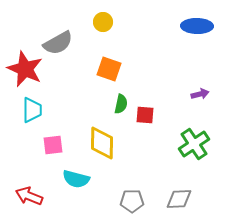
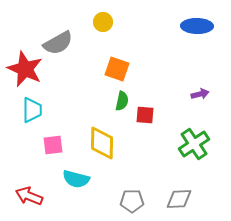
orange square: moved 8 px right
green semicircle: moved 1 px right, 3 px up
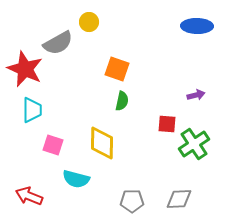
yellow circle: moved 14 px left
purple arrow: moved 4 px left, 1 px down
red square: moved 22 px right, 9 px down
pink square: rotated 25 degrees clockwise
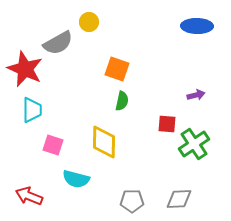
yellow diamond: moved 2 px right, 1 px up
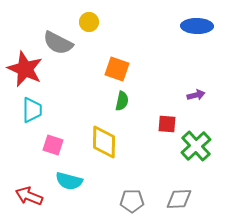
gray semicircle: rotated 56 degrees clockwise
green cross: moved 2 px right, 2 px down; rotated 8 degrees counterclockwise
cyan semicircle: moved 7 px left, 2 px down
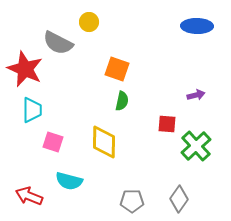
pink square: moved 3 px up
gray diamond: rotated 52 degrees counterclockwise
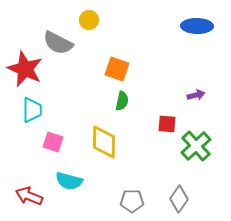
yellow circle: moved 2 px up
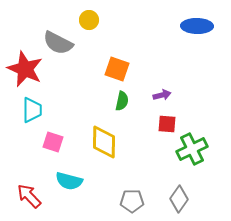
purple arrow: moved 34 px left
green cross: moved 4 px left, 3 px down; rotated 16 degrees clockwise
red arrow: rotated 24 degrees clockwise
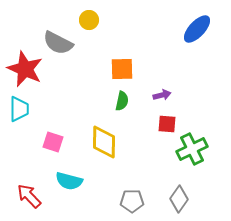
blue ellipse: moved 3 px down; rotated 48 degrees counterclockwise
orange square: moved 5 px right; rotated 20 degrees counterclockwise
cyan trapezoid: moved 13 px left, 1 px up
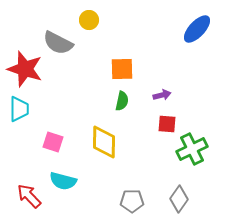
red star: rotated 6 degrees counterclockwise
cyan semicircle: moved 6 px left
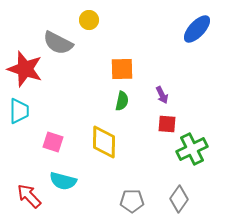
purple arrow: rotated 78 degrees clockwise
cyan trapezoid: moved 2 px down
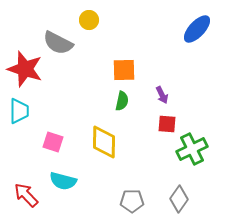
orange square: moved 2 px right, 1 px down
red arrow: moved 3 px left, 1 px up
